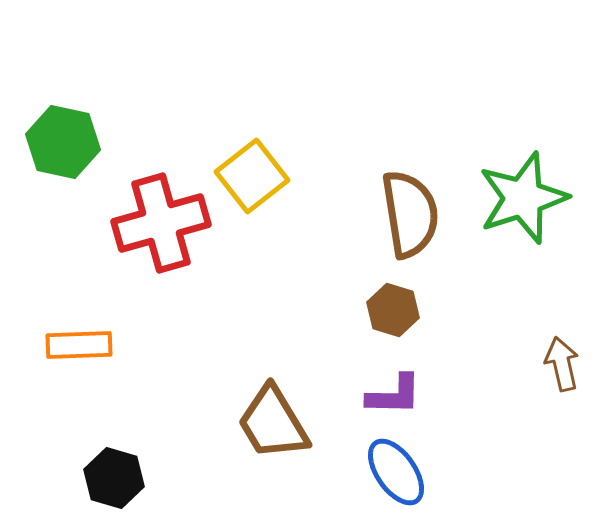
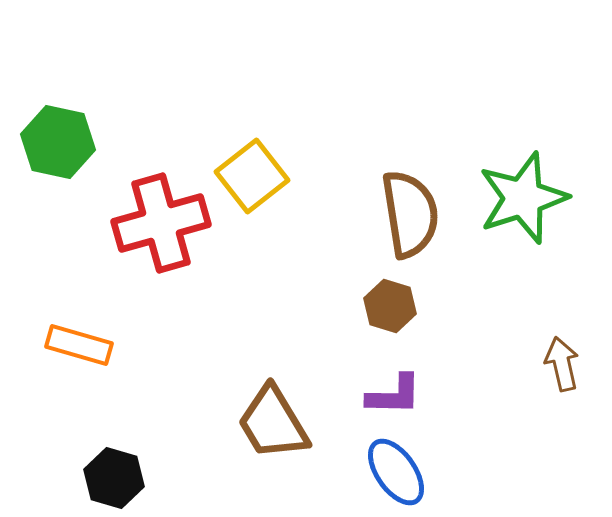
green hexagon: moved 5 px left
brown hexagon: moved 3 px left, 4 px up
orange rectangle: rotated 18 degrees clockwise
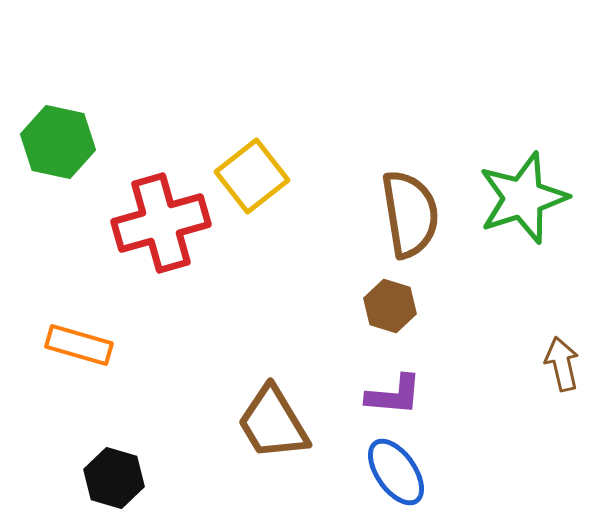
purple L-shape: rotated 4 degrees clockwise
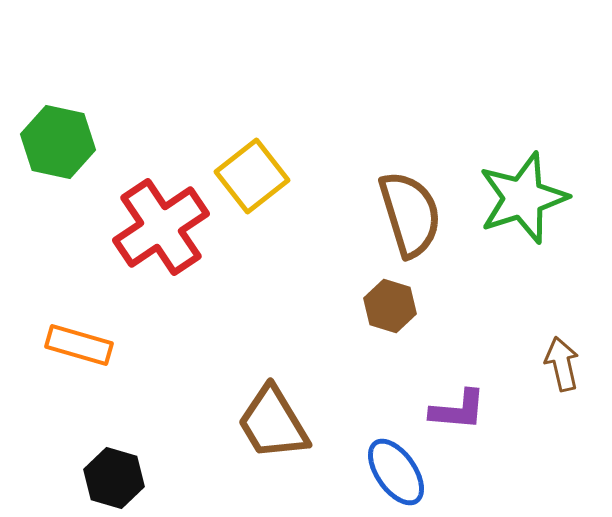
brown semicircle: rotated 8 degrees counterclockwise
red cross: moved 4 px down; rotated 18 degrees counterclockwise
purple L-shape: moved 64 px right, 15 px down
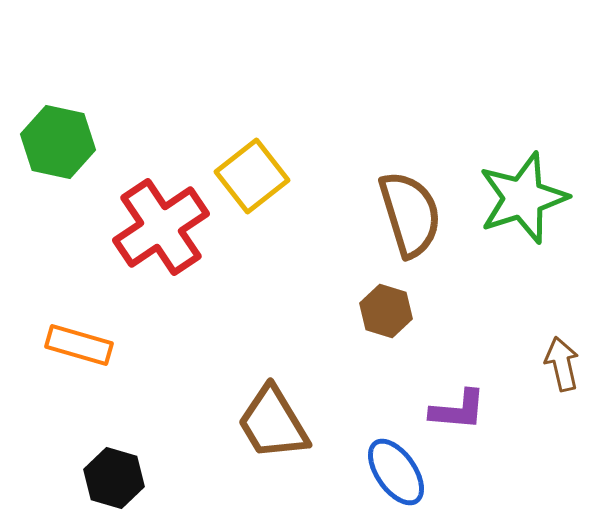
brown hexagon: moved 4 px left, 5 px down
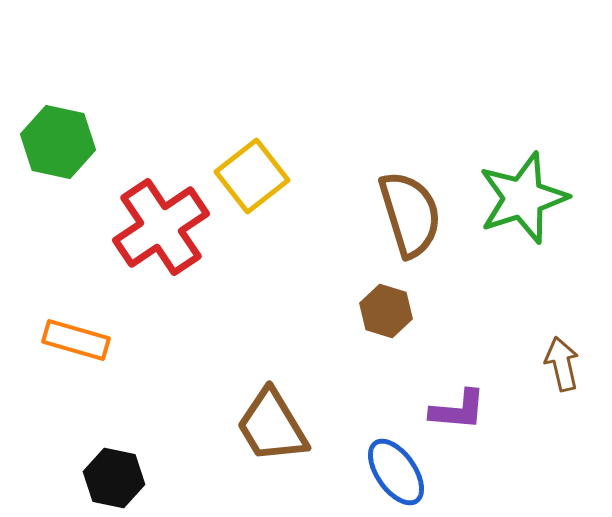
orange rectangle: moved 3 px left, 5 px up
brown trapezoid: moved 1 px left, 3 px down
black hexagon: rotated 4 degrees counterclockwise
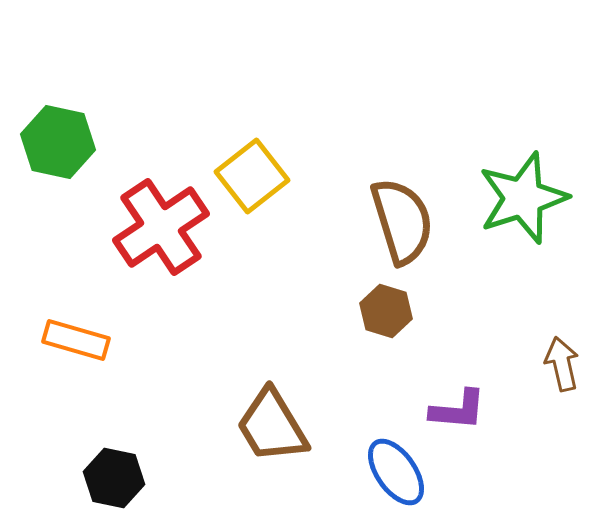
brown semicircle: moved 8 px left, 7 px down
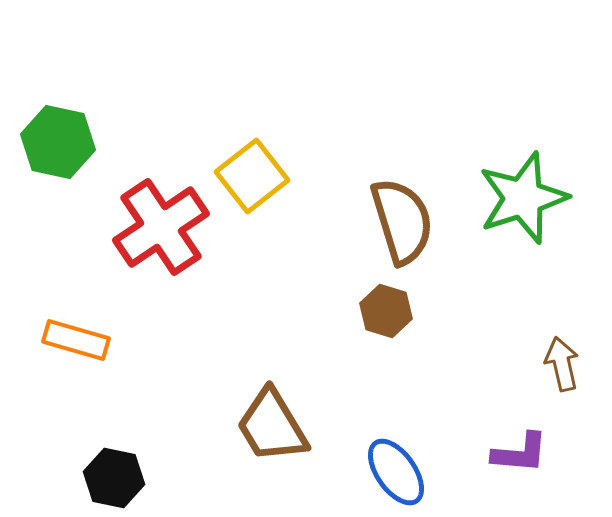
purple L-shape: moved 62 px right, 43 px down
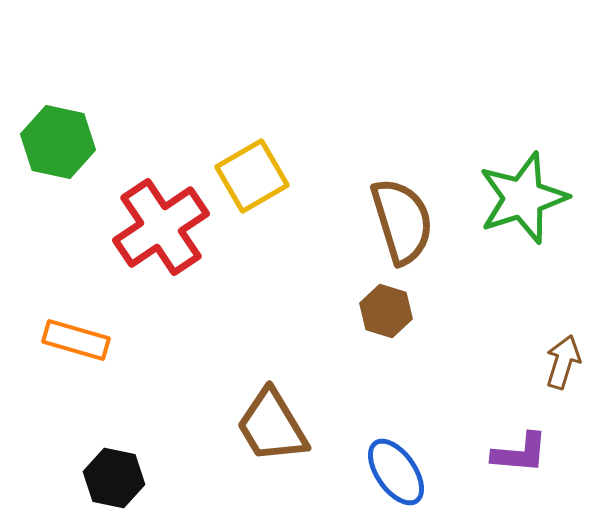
yellow square: rotated 8 degrees clockwise
brown arrow: moved 1 px right, 2 px up; rotated 30 degrees clockwise
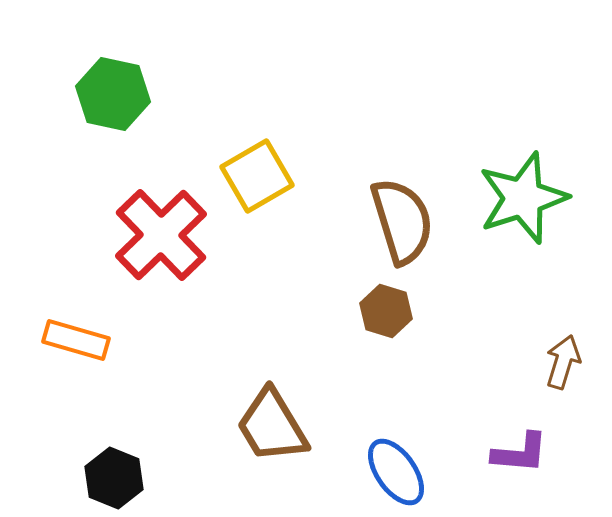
green hexagon: moved 55 px right, 48 px up
yellow square: moved 5 px right
red cross: moved 8 px down; rotated 10 degrees counterclockwise
black hexagon: rotated 10 degrees clockwise
